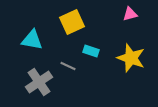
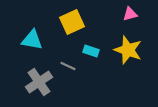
yellow star: moved 3 px left, 8 px up
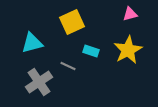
cyan triangle: moved 3 px down; rotated 25 degrees counterclockwise
yellow star: rotated 24 degrees clockwise
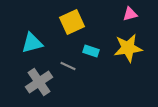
yellow star: moved 2 px up; rotated 20 degrees clockwise
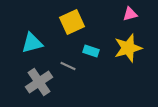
yellow star: rotated 8 degrees counterclockwise
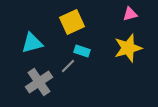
cyan rectangle: moved 9 px left
gray line: rotated 70 degrees counterclockwise
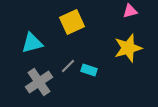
pink triangle: moved 3 px up
cyan rectangle: moved 7 px right, 19 px down
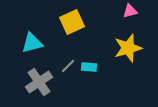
cyan rectangle: moved 3 px up; rotated 14 degrees counterclockwise
